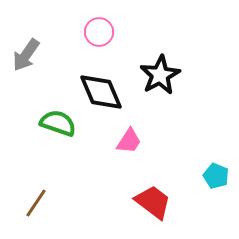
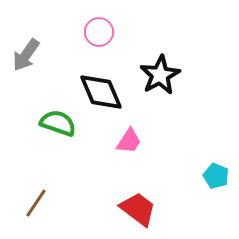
red trapezoid: moved 15 px left, 7 px down
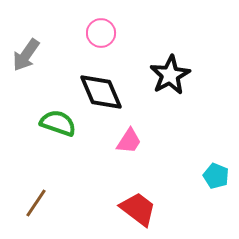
pink circle: moved 2 px right, 1 px down
black star: moved 10 px right
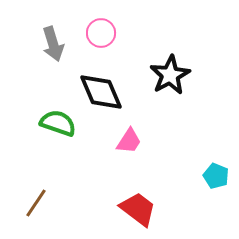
gray arrow: moved 27 px right, 11 px up; rotated 52 degrees counterclockwise
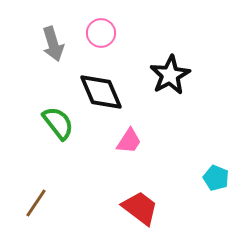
green semicircle: rotated 33 degrees clockwise
cyan pentagon: moved 2 px down
red trapezoid: moved 2 px right, 1 px up
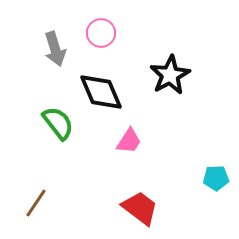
gray arrow: moved 2 px right, 5 px down
cyan pentagon: rotated 25 degrees counterclockwise
